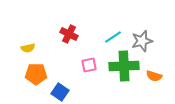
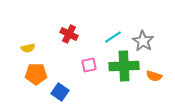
gray star: moved 1 px right; rotated 25 degrees counterclockwise
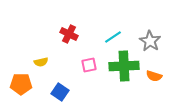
gray star: moved 7 px right
yellow semicircle: moved 13 px right, 14 px down
orange pentagon: moved 15 px left, 10 px down
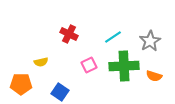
gray star: rotated 10 degrees clockwise
pink square: rotated 14 degrees counterclockwise
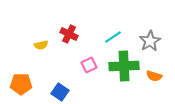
yellow semicircle: moved 17 px up
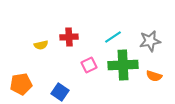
red cross: moved 3 px down; rotated 30 degrees counterclockwise
gray star: rotated 20 degrees clockwise
green cross: moved 1 px left, 1 px up
orange pentagon: rotated 10 degrees counterclockwise
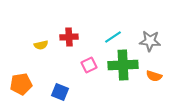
gray star: rotated 15 degrees clockwise
blue square: rotated 12 degrees counterclockwise
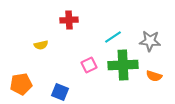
red cross: moved 17 px up
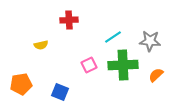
orange semicircle: moved 2 px right, 1 px up; rotated 119 degrees clockwise
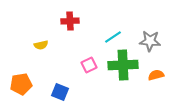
red cross: moved 1 px right, 1 px down
orange semicircle: rotated 28 degrees clockwise
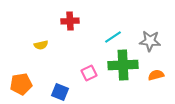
pink square: moved 8 px down
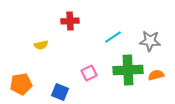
green cross: moved 5 px right, 5 px down
